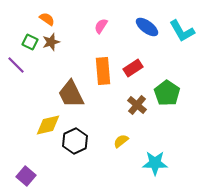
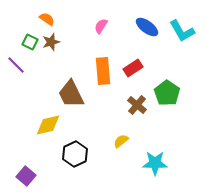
black hexagon: moved 13 px down
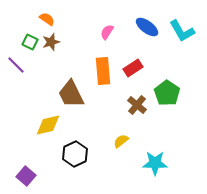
pink semicircle: moved 6 px right, 6 px down
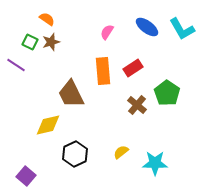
cyan L-shape: moved 2 px up
purple line: rotated 12 degrees counterclockwise
yellow semicircle: moved 11 px down
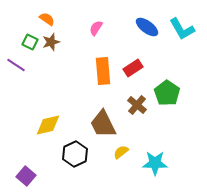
pink semicircle: moved 11 px left, 4 px up
brown trapezoid: moved 32 px right, 30 px down
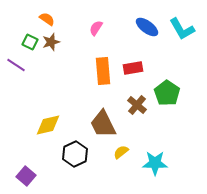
red rectangle: rotated 24 degrees clockwise
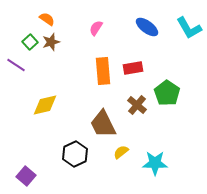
cyan L-shape: moved 7 px right, 1 px up
green square: rotated 21 degrees clockwise
yellow diamond: moved 3 px left, 20 px up
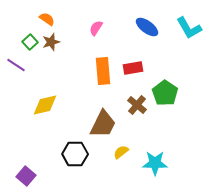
green pentagon: moved 2 px left
brown trapezoid: rotated 128 degrees counterclockwise
black hexagon: rotated 25 degrees clockwise
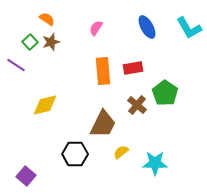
blue ellipse: rotated 25 degrees clockwise
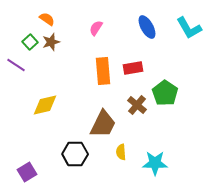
yellow semicircle: rotated 56 degrees counterclockwise
purple square: moved 1 px right, 4 px up; rotated 18 degrees clockwise
